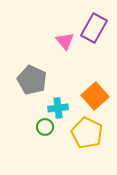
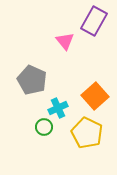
purple rectangle: moved 7 px up
cyan cross: rotated 18 degrees counterclockwise
green circle: moved 1 px left
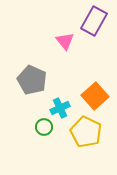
cyan cross: moved 2 px right
yellow pentagon: moved 1 px left, 1 px up
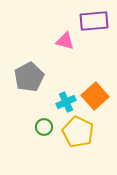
purple rectangle: rotated 56 degrees clockwise
pink triangle: rotated 36 degrees counterclockwise
gray pentagon: moved 3 px left, 3 px up; rotated 20 degrees clockwise
cyan cross: moved 6 px right, 6 px up
yellow pentagon: moved 8 px left
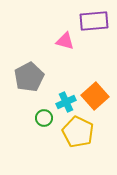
green circle: moved 9 px up
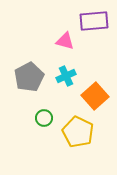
cyan cross: moved 26 px up
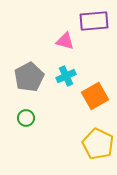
orange square: rotated 12 degrees clockwise
green circle: moved 18 px left
yellow pentagon: moved 20 px right, 12 px down
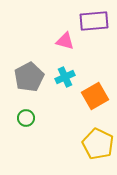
cyan cross: moved 1 px left, 1 px down
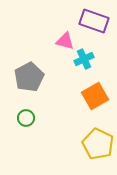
purple rectangle: rotated 24 degrees clockwise
cyan cross: moved 19 px right, 18 px up
